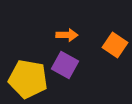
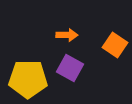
purple square: moved 5 px right, 3 px down
yellow pentagon: rotated 9 degrees counterclockwise
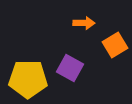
orange arrow: moved 17 px right, 12 px up
orange square: rotated 25 degrees clockwise
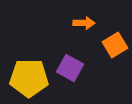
yellow pentagon: moved 1 px right, 1 px up
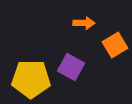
purple square: moved 1 px right, 1 px up
yellow pentagon: moved 2 px right, 1 px down
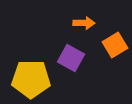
purple square: moved 9 px up
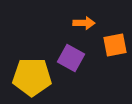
orange square: rotated 20 degrees clockwise
yellow pentagon: moved 1 px right, 2 px up
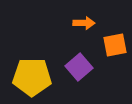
purple square: moved 8 px right, 9 px down; rotated 20 degrees clockwise
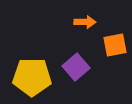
orange arrow: moved 1 px right, 1 px up
purple square: moved 3 px left
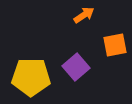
orange arrow: moved 1 px left, 7 px up; rotated 35 degrees counterclockwise
yellow pentagon: moved 1 px left
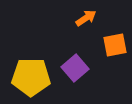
orange arrow: moved 2 px right, 3 px down
purple square: moved 1 px left, 1 px down
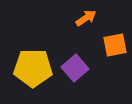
yellow pentagon: moved 2 px right, 9 px up
